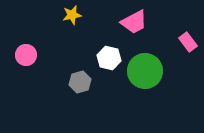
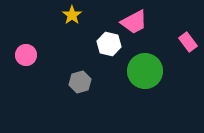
yellow star: rotated 24 degrees counterclockwise
white hexagon: moved 14 px up
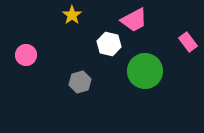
pink trapezoid: moved 2 px up
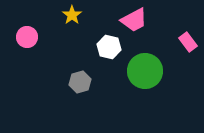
white hexagon: moved 3 px down
pink circle: moved 1 px right, 18 px up
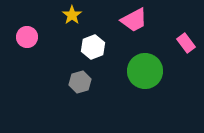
pink rectangle: moved 2 px left, 1 px down
white hexagon: moved 16 px left; rotated 25 degrees clockwise
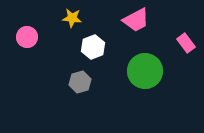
yellow star: moved 3 px down; rotated 30 degrees counterclockwise
pink trapezoid: moved 2 px right
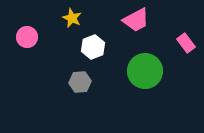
yellow star: rotated 18 degrees clockwise
gray hexagon: rotated 10 degrees clockwise
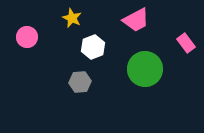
green circle: moved 2 px up
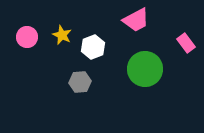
yellow star: moved 10 px left, 17 px down
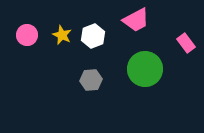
pink circle: moved 2 px up
white hexagon: moved 11 px up
gray hexagon: moved 11 px right, 2 px up
